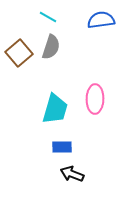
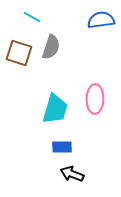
cyan line: moved 16 px left
brown square: rotated 32 degrees counterclockwise
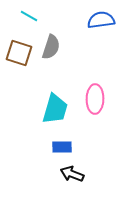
cyan line: moved 3 px left, 1 px up
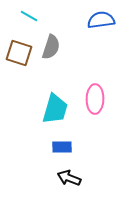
black arrow: moved 3 px left, 4 px down
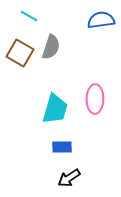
brown square: moved 1 px right; rotated 12 degrees clockwise
black arrow: rotated 55 degrees counterclockwise
